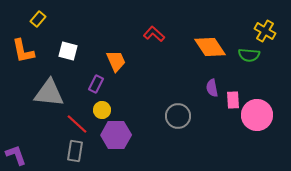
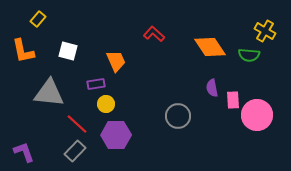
purple rectangle: rotated 54 degrees clockwise
yellow circle: moved 4 px right, 6 px up
gray rectangle: rotated 35 degrees clockwise
purple L-shape: moved 8 px right, 3 px up
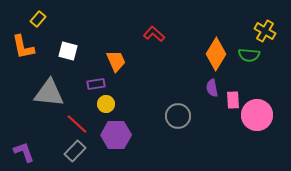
orange diamond: moved 6 px right, 7 px down; rotated 64 degrees clockwise
orange L-shape: moved 4 px up
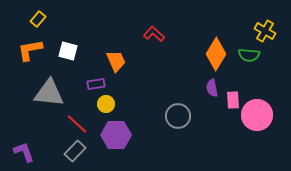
orange L-shape: moved 7 px right, 3 px down; rotated 92 degrees clockwise
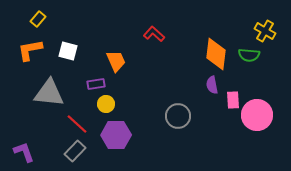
orange diamond: rotated 24 degrees counterclockwise
purple semicircle: moved 3 px up
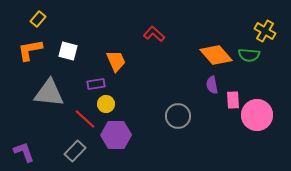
orange diamond: moved 1 px down; rotated 48 degrees counterclockwise
red line: moved 8 px right, 5 px up
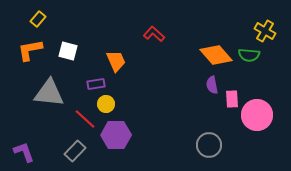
pink rectangle: moved 1 px left, 1 px up
gray circle: moved 31 px right, 29 px down
